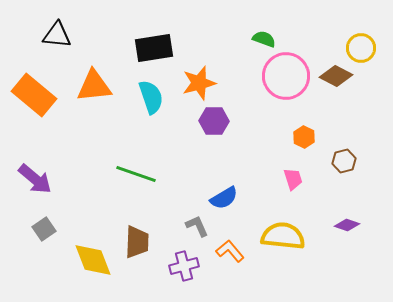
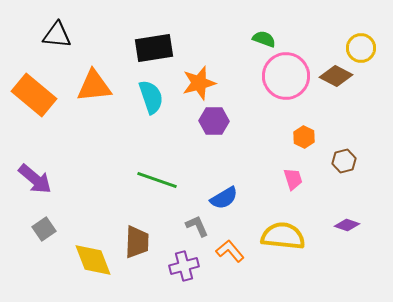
green line: moved 21 px right, 6 px down
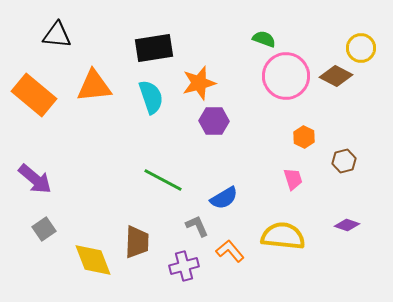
green line: moved 6 px right; rotated 9 degrees clockwise
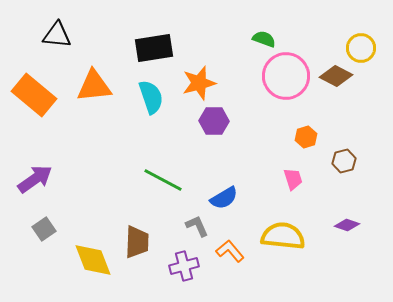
orange hexagon: moved 2 px right; rotated 15 degrees clockwise
purple arrow: rotated 75 degrees counterclockwise
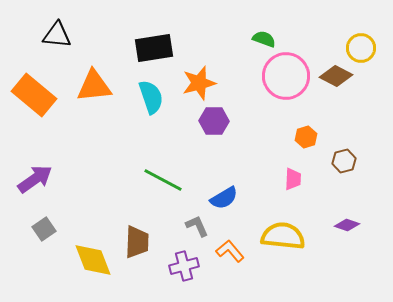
pink trapezoid: rotated 20 degrees clockwise
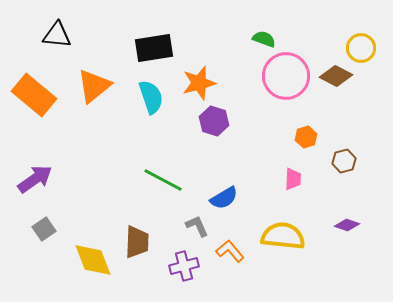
orange triangle: rotated 33 degrees counterclockwise
purple hexagon: rotated 16 degrees clockwise
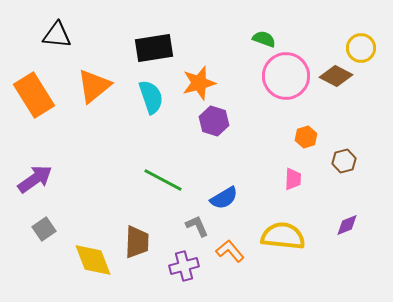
orange rectangle: rotated 18 degrees clockwise
purple diamond: rotated 40 degrees counterclockwise
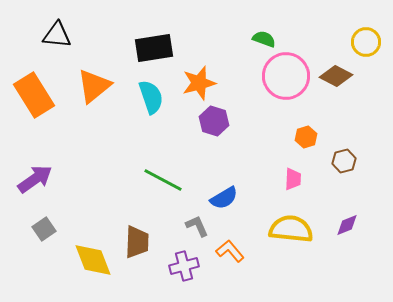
yellow circle: moved 5 px right, 6 px up
yellow semicircle: moved 8 px right, 7 px up
